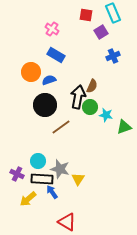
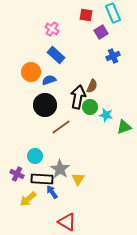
blue rectangle: rotated 12 degrees clockwise
cyan circle: moved 3 px left, 5 px up
gray star: rotated 18 degrees clockwise
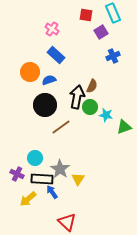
orange circle: moved 1 px left
black arrow: moved 1 px left
cyan circle: moved 2 px down
red triangle: rotated 12 degrees clockwise
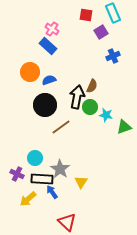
blue rectangle: moved 8 px left, 9 px up
yellow triangle: moved 3 px right, 3 px down
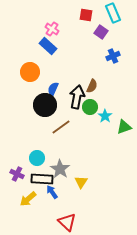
purple square: rotated 24 degrees counterclockwise
blue semicircle: moved 4 px right, 9 px down; rotated 48 degrees counterclockwise
cyan star: moved 1 px left, 1 px down; rotated 24 degrees clockwise
cyan circle: moved 2 px right
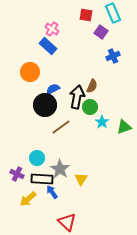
blue semicircle: rotated 40 degrees clockwise
cyan star: moved 3 px left, 6 px down
yellow triangle: moved 3 px up
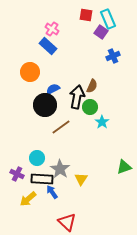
cyan rectangle: moved 5 px left, 6 px down
green triangle: moved 40 px down
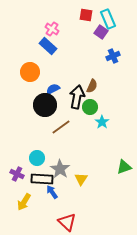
yellow arrow: moved 4 px left, 3 px down; rotated 18 degrees counterclockwise
